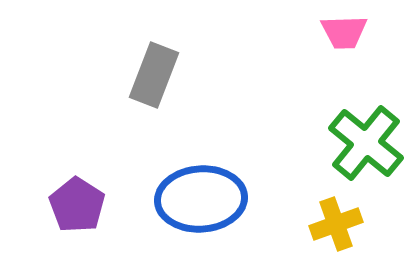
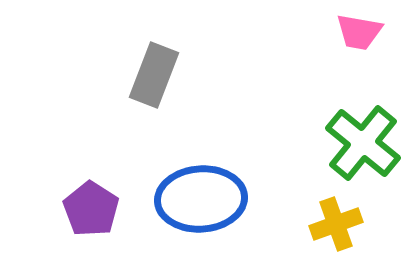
pink trapezoid: moved 15 px right; rotated 12 degrees clockwise
green cross: moved 3 px left
purple pentagon: moved 14 px right, 4 px down
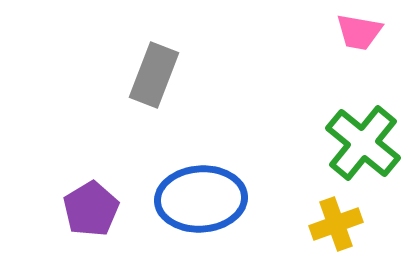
purple pentagon: rotated 8 degrees clockwise
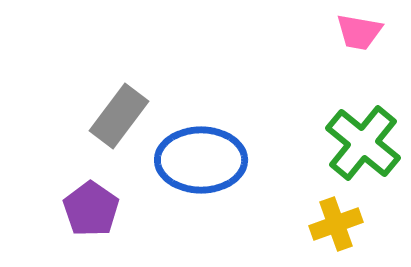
gray rectangle: moved 35 px left, 41 px down; rotated 16 degrees clockwise
blue ellipse: moved 39 px up; rotated 4 degrees clockwise
purple pentagon: rotated 6 degrees counterclockwise
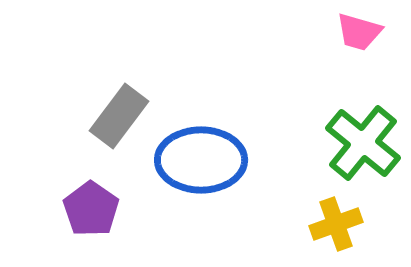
pink trapezoid: rotated 6 degrees clockwise
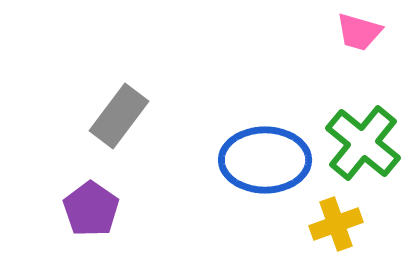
blue ellipse: moved 64 px right
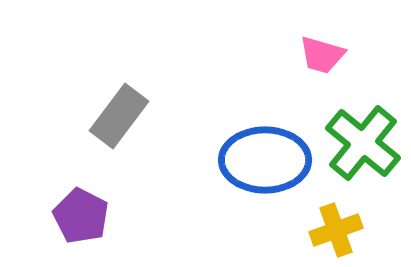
pink trapezoid: moved 37 px left, 23 px down
purple pentagon: moved 10 px left, 7 px down; rotated 8 degrees counterclockwise
yellow cross: moved 6 px down
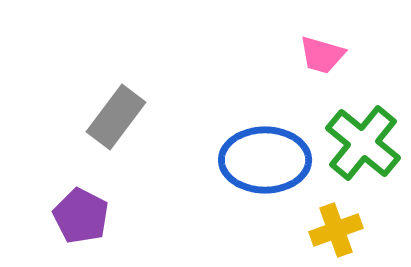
gray rectangle: moved 3 px left, 1 px down
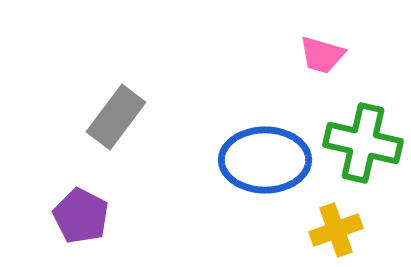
green cross: rotated 26 degrees counterclockwise
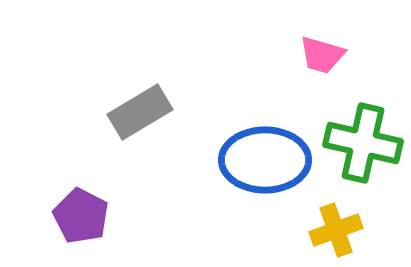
gray rectangle: moved 24 px right, 5 px up; rotated 22 degrees clockwise
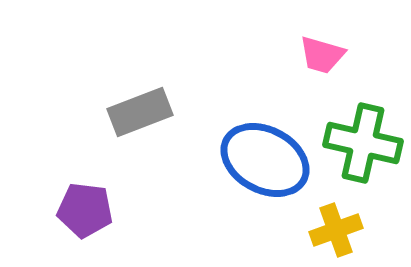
gray rectangle: rotated 10 degrees clockwise
blue ellipse: rotated 28 degrees clockwise
purple pentagon: moved 4 px right, 6 px up; rotated 20 degrees counterclockwise
